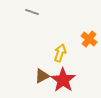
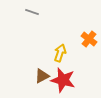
red star: rotated 20 degrees counterclockwise
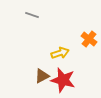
gray line: moved 3 px down
yellow arrow: rotated 54 degrees clockwise
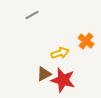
gray line: rotated 48 degrees counterclockwise
orange cross: moved 3 px left, 2 px down
brown triangle: moved 2 px right, 2 px up
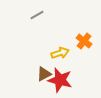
gray line: moved 5 px right
orange cross: moved 2 px left
red star: moved 3 px left
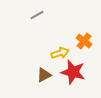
brown triangle: moved 1 px down
red star: moved 13 px right, 8 px up
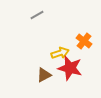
red star: moved 3 px left, 4 px up
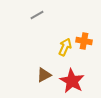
orange cross: rotated 28 degrees counterclockwise
yellow arrow: moved 5 px right, 6 px up; rotated 48 degrees counterclockwise
red star: moved 2 px right, 13 px down; rotated 15 degrees clockwise
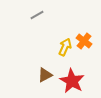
orange cross: rotated 28 degrees clockwise
brown triangle: moved 1 px right
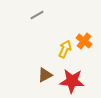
yellow arrow: moved 2 px down
red star: rotated 25 degrees counterclockwise
